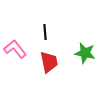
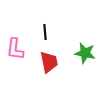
pink L-shape: rotated 135 degrees counterclockwise
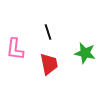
black line: moved 3 px right; rotated 14 degrees counterclockwise
red trapezoid: moved 2 px down
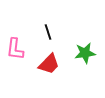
green star: rotated 20 degrees counterclockwise
red trapezoid: rotated 55 degrees clockwise
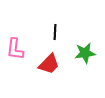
black line: moved 7 px right; rotated 21 degrees clockwise
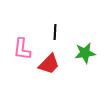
pink L-shape: moved 7 px right
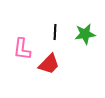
green star: moved 19 px up
